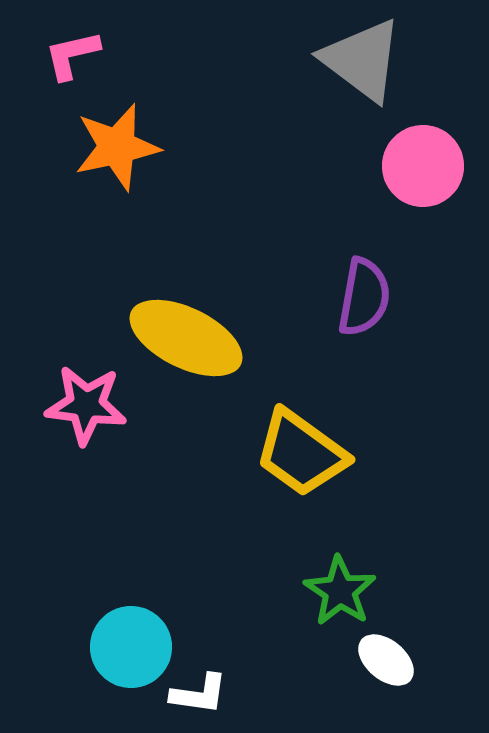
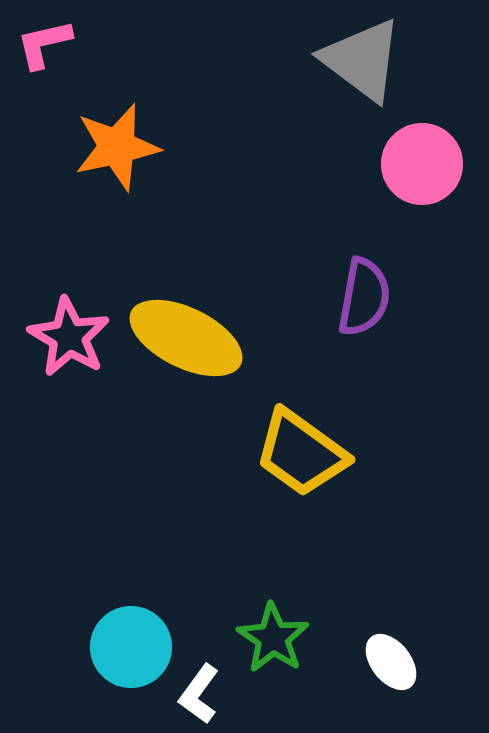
pink L-shape: moved 28 px left, 11 px up
pink circle: moved 1 px left, 2 px up
pink star: moved 17 px left, 68 px up; rotated 24 degrees clockwise
green star: moved 67 px left, 47 px down
white ellipse: moved 5 px right, 2 px down; rotated 12 degrees clockwise
white L-shape: rotated 118 degrees clockwise
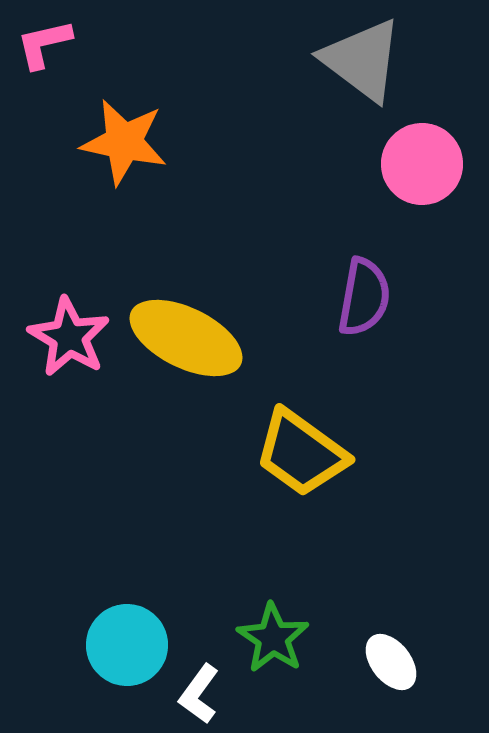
orange star: moved 7 px right, 5 px up; rotated 24 degrees clockwise
cyan circle: moved 4 px left, 2 px up
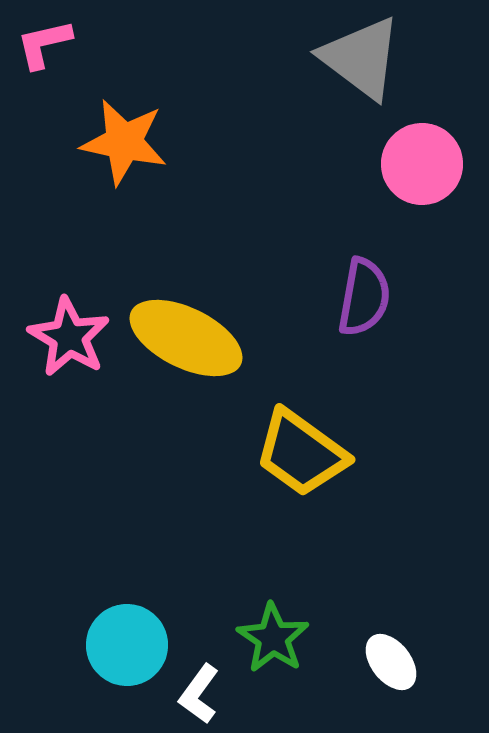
gray triangle: moved 1 px left, 2 px up
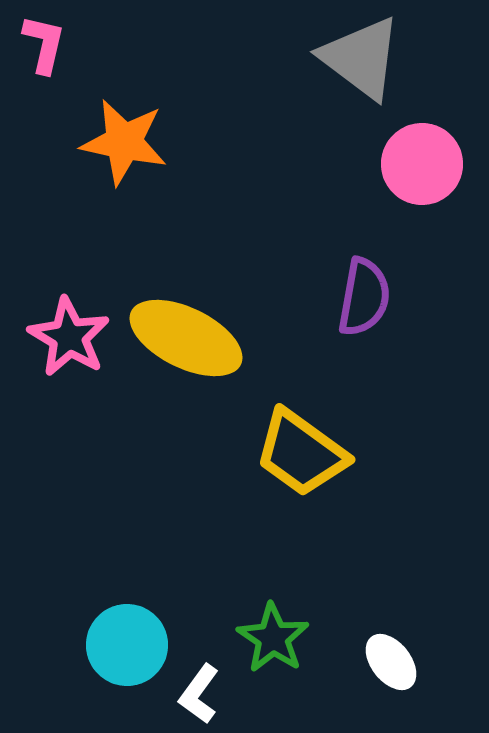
pink L-shape: rotated 116 degrees clockwise
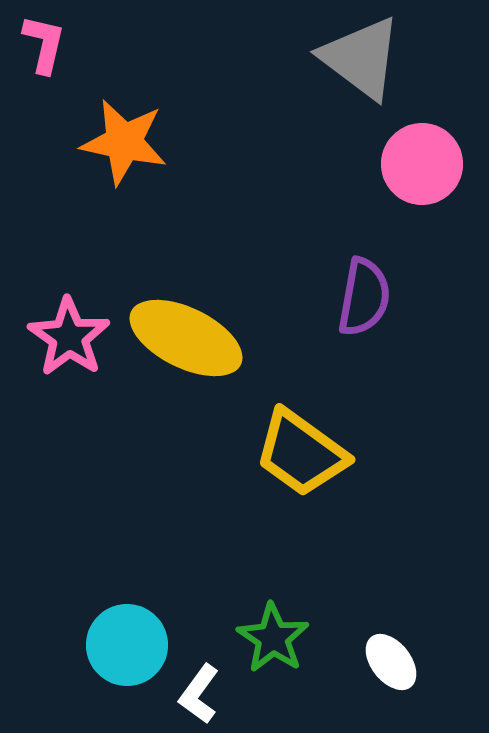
pink star: rotated 4 degrees clockwise
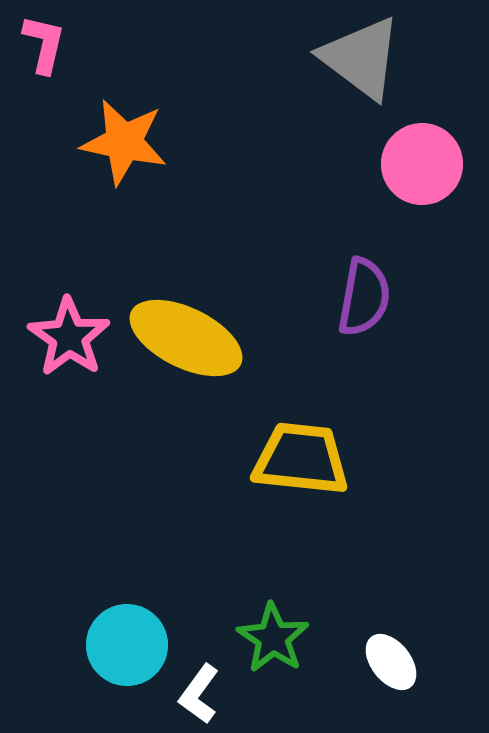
yellow trapezoid: moved 6 px down; rotated 150 degrees clockwise
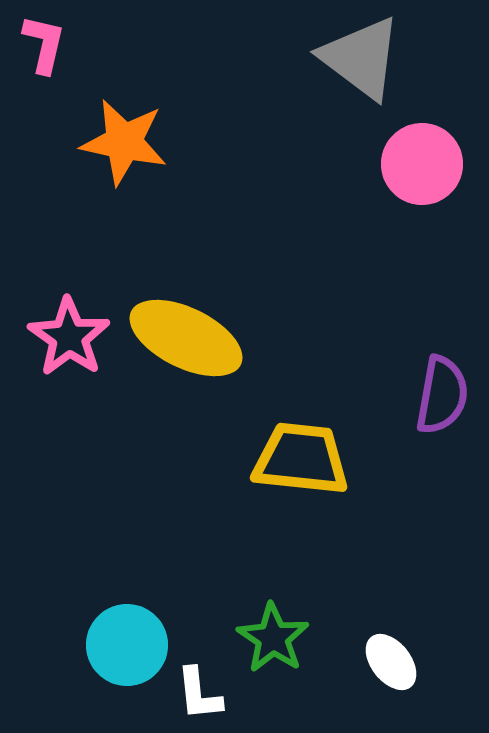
purple semicircle: moved 78 px right, 98 px down
white L-shape: rotated 42 degrees counterclockwise
